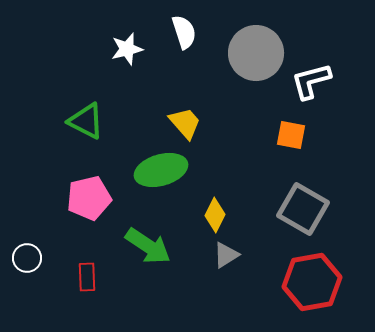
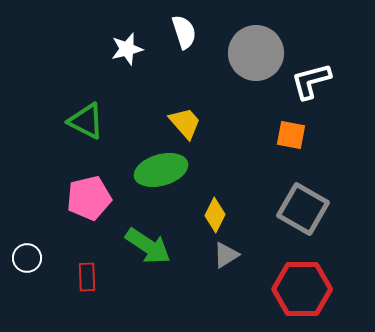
red hexagon: moved 10 px left, 7 px down; rotated 10 degrees clockwise
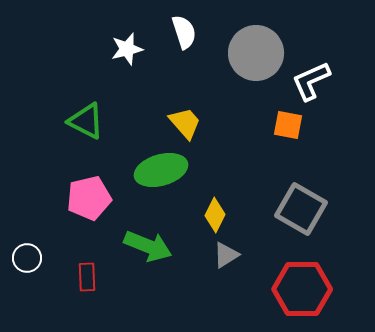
white L-shape: rotated 9 degrees counterclockwise
orange square: moved 3 px left, 10 px up
gray square: moved 2 px left
green arrow: rotated 12 degrees counterclockwise
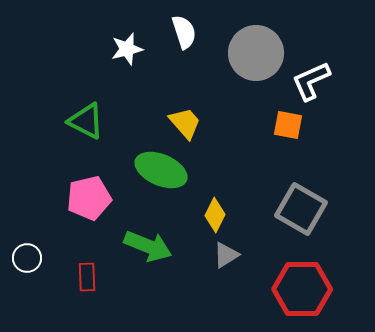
green ellipse: rotated 39 degrees clockwise
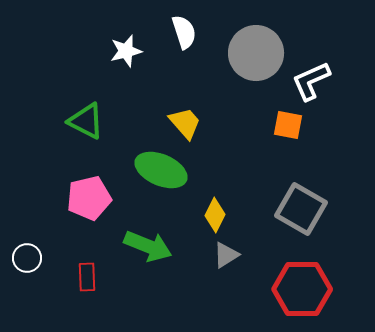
white star: moved 1 px left, 2 px down
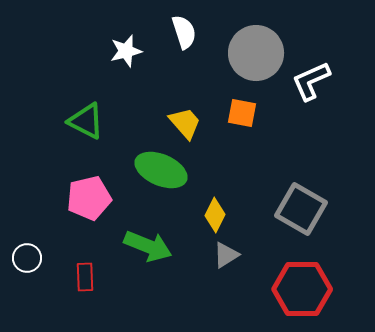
orange square: moved 46 px left, 12 px up
red rectangle: moved 2 px left
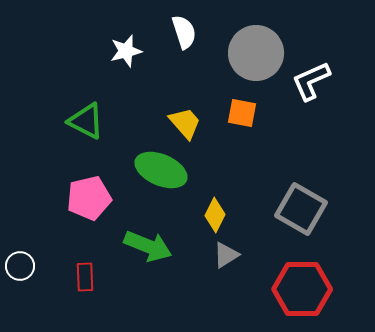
white circle: moved 7 px left, 8 px down
